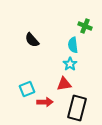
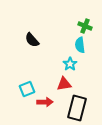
cyan semicircle: moved 7 px right
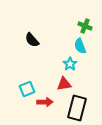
cyan semicircle: moved 1 px down; rotated 14 degrees counterclockwise
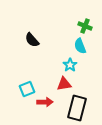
cyan star: moved 1 px down
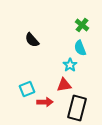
green cross: moved 3 px left, 1 px up; rotated 16 degrees clockwise
cyan semicircle: moved 2 px down
red triangle: moved 1 px down
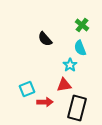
black semicircle: moved 13 px right, 1 px up
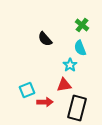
cyan square: moved 1 px down
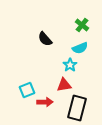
cyan semicircle: rotated 91 degrees counterclockwise
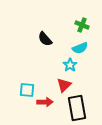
green cross: rotated 16 degrees counterclockwise
red triangle: rotated 35 degrees counterclockwise
cyan square: rotated 28 degrees clockwise
black rectangle: rotated 25 degrees counterclockwise
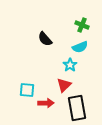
cyan semicircle: moved 1 px up
red arrow: moved 1 px right, 1 px down
